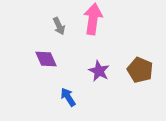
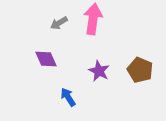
gray arrow: moved 3 px up; rotated 84 degrees clockwise
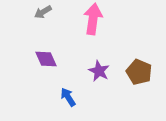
gray arrow: moved 16 px left, 11 px up
brown pentagon: moved 1 px left, 2 px down
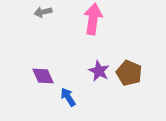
gray arrow: rotated 18 degrees clockwise
purple diamond: moved 3 px left, 17 px down
brown pentagon: moved 10 px left, 1 px down
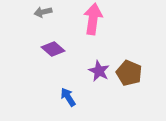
purple diamond: moved 10 px right, 27 px up; rotated 25 degrees counterclockwise
